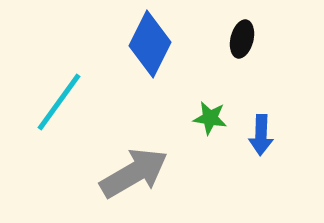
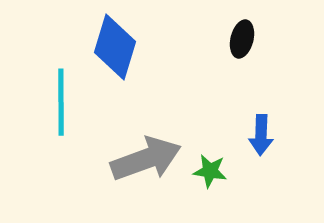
blue diamond: moved 35 px left, 3 px down; rotated 10 degrees counterclockwise
cyan line: moved 2 px right; rotated 36 degrees counterclockwise
green star: moved 53 px down
gray arrow: moved 12 px right, 14 px up; rotated 10 degrees clockwise
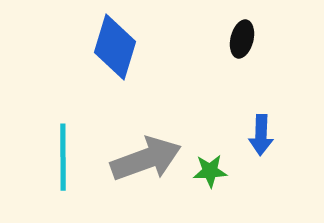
cyan line: moved 2 px right, 55 px down
green star: rotated 12 degrees counterclockwise
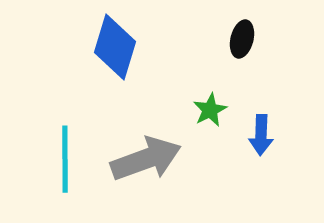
cyan line: moved 2 px right, 2 px down
green star: moved 61 px up; rotated 24 degrees counterclockwise
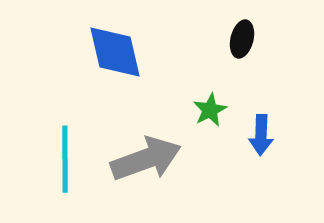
blue diamond: moved 5 px down; rotated 30 degrees counterclockwise
